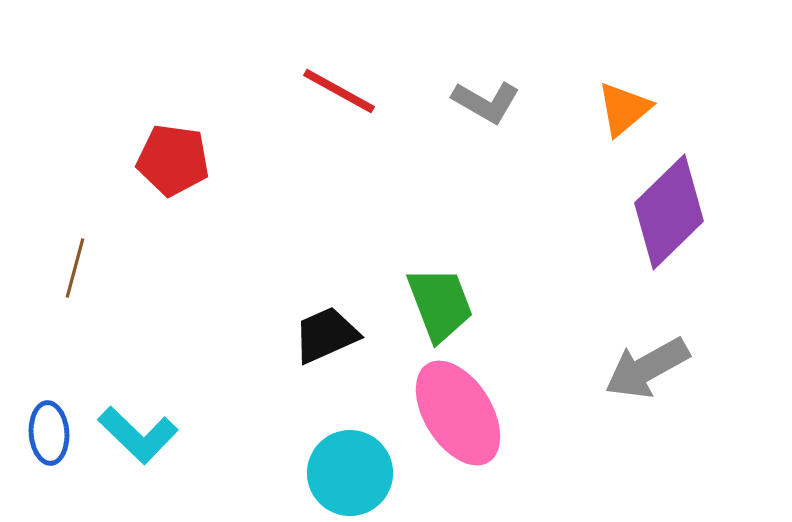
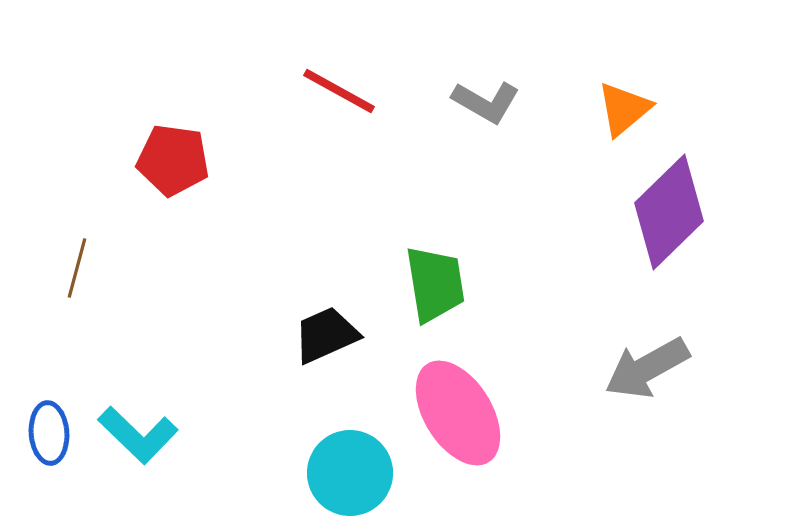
brown line: moved 2 px right
green trapezoid: moved 5 px left, 20 px up; rotated 12 degrees clockwise
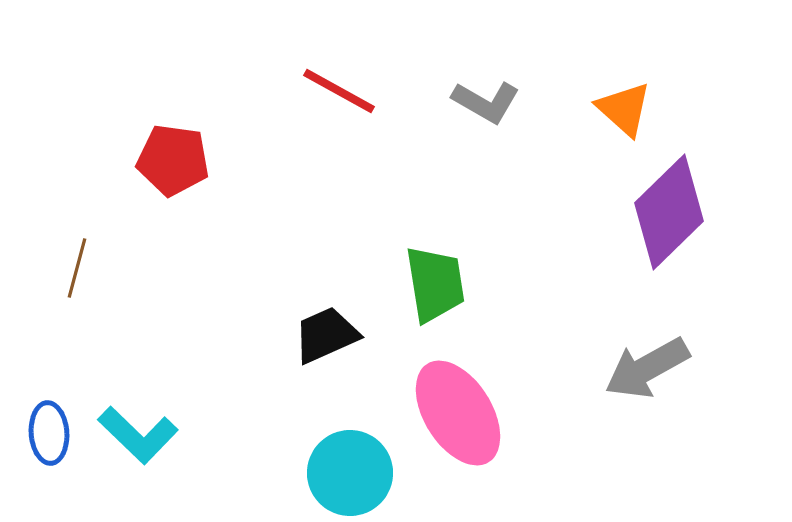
orange triangle: rotated 38 degrees counterclockwise
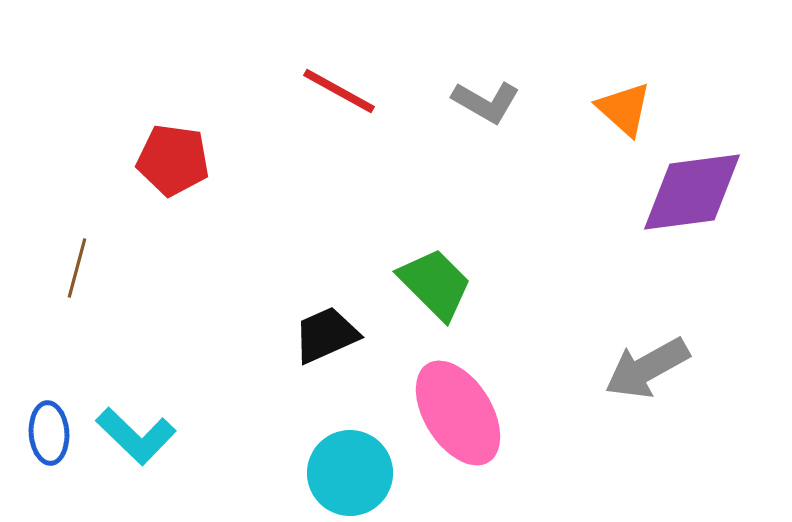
purple diamond: moved 23 px right, 20 px up; rotated 37 degrees clockwise
green trapezoid: rotated 36 degrees counterclockwise
cyan L-shape: moved 2 px left, 1 px down
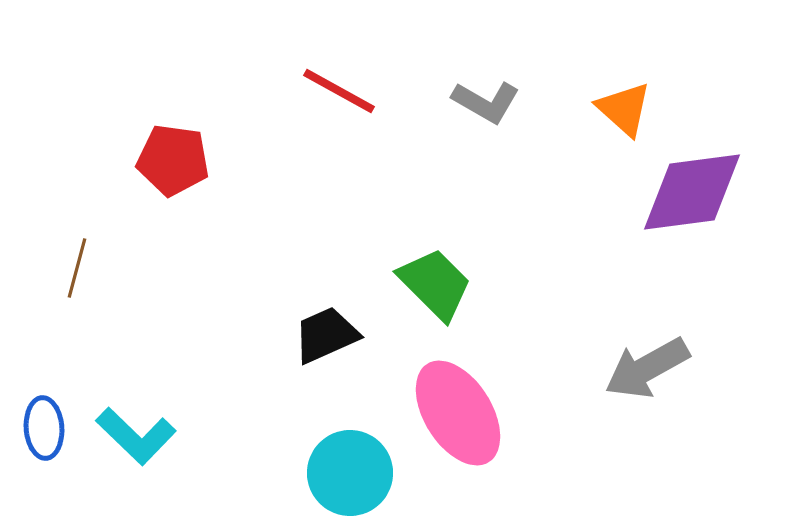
blue ellipse: moved 5 px left, 5 px up
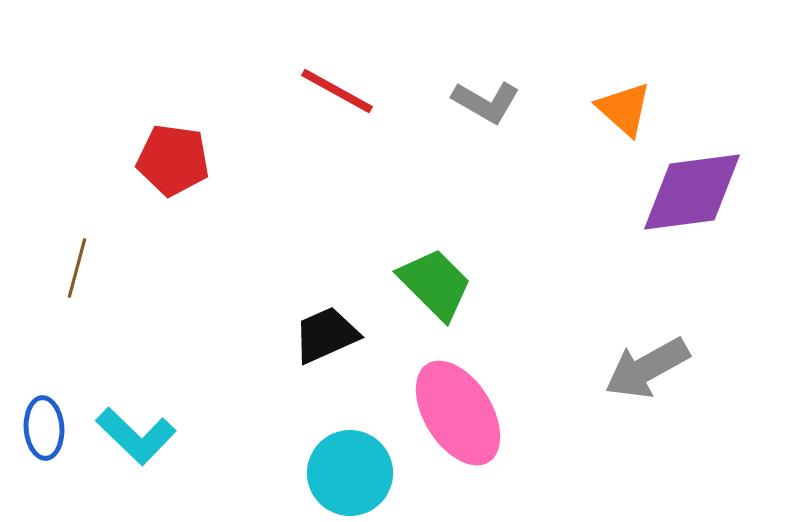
red line: moved 2 px left
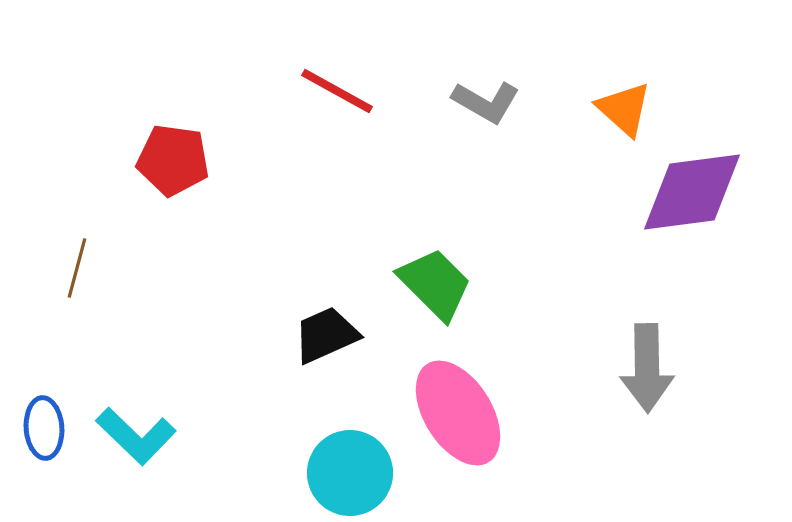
gray arrow: rotated 62 degrees counterclockwise
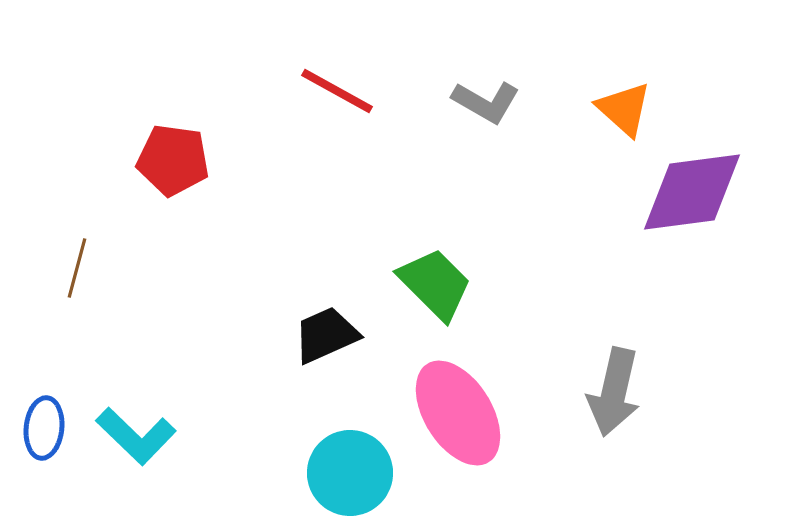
gray arrow: moved 33 px left, 24 px down; rotated 14 degrees clockwise
blue ellipse: rotated 10 degrees clockwise
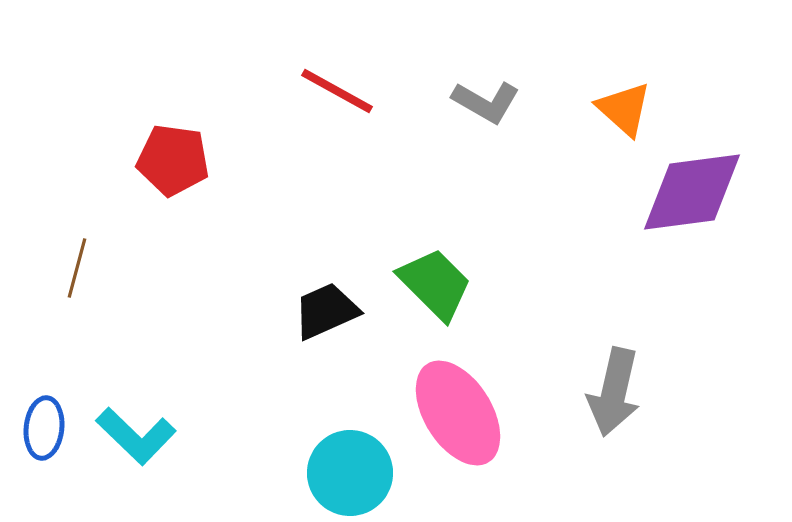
black trapezoid: moved 24 px up
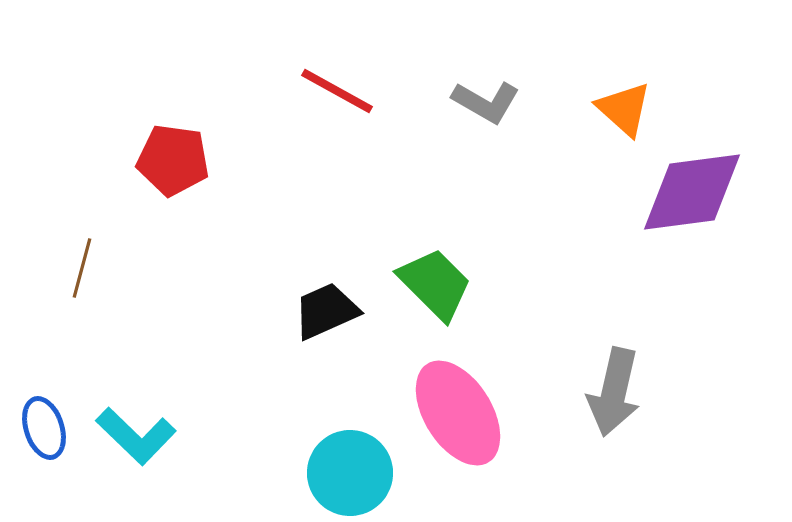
brown line: moved 5 px right
blue ellipse: rotated 24 degrees counterclockwise
